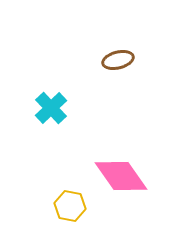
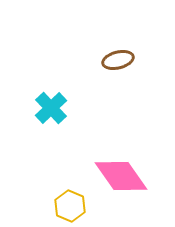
yellow hexagon: rotated 12 degrees clockwise
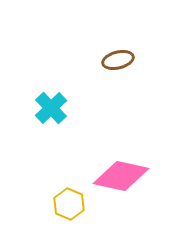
pink diamond: rotated 42 degrees counterclockwise
yellow hexagon: moved 1 px left, 2 px up
